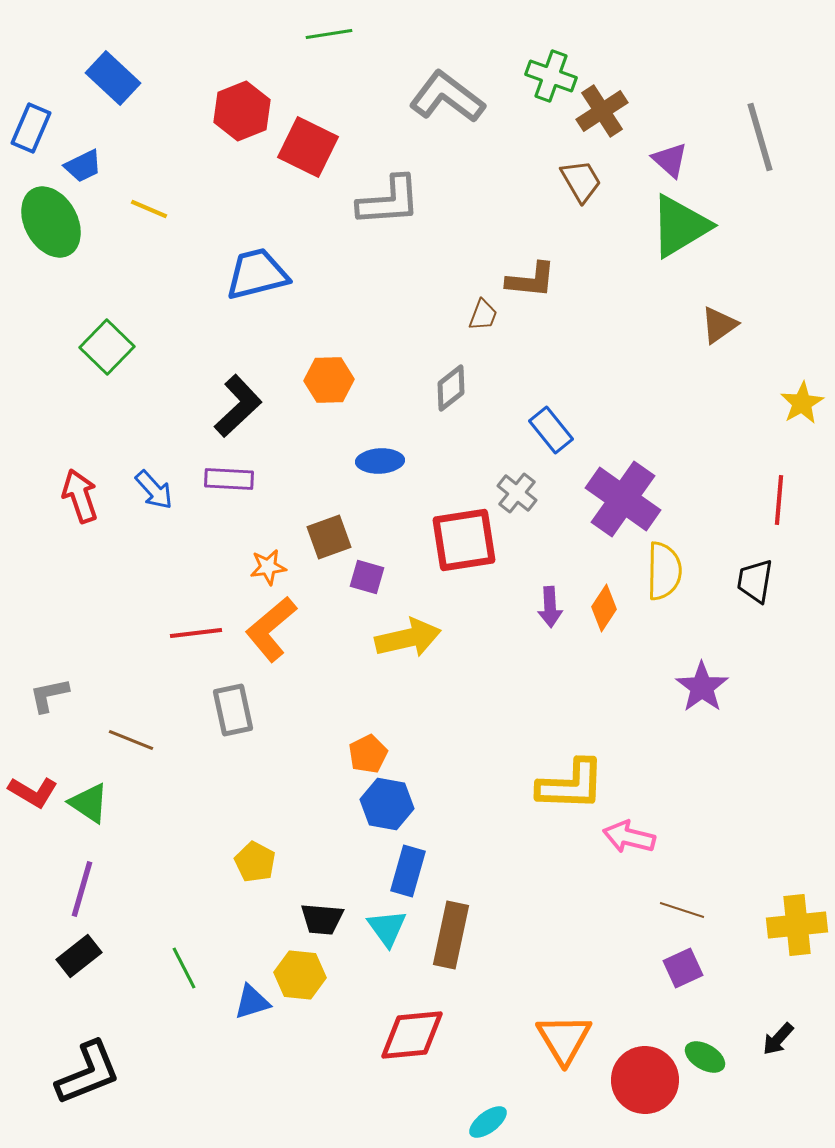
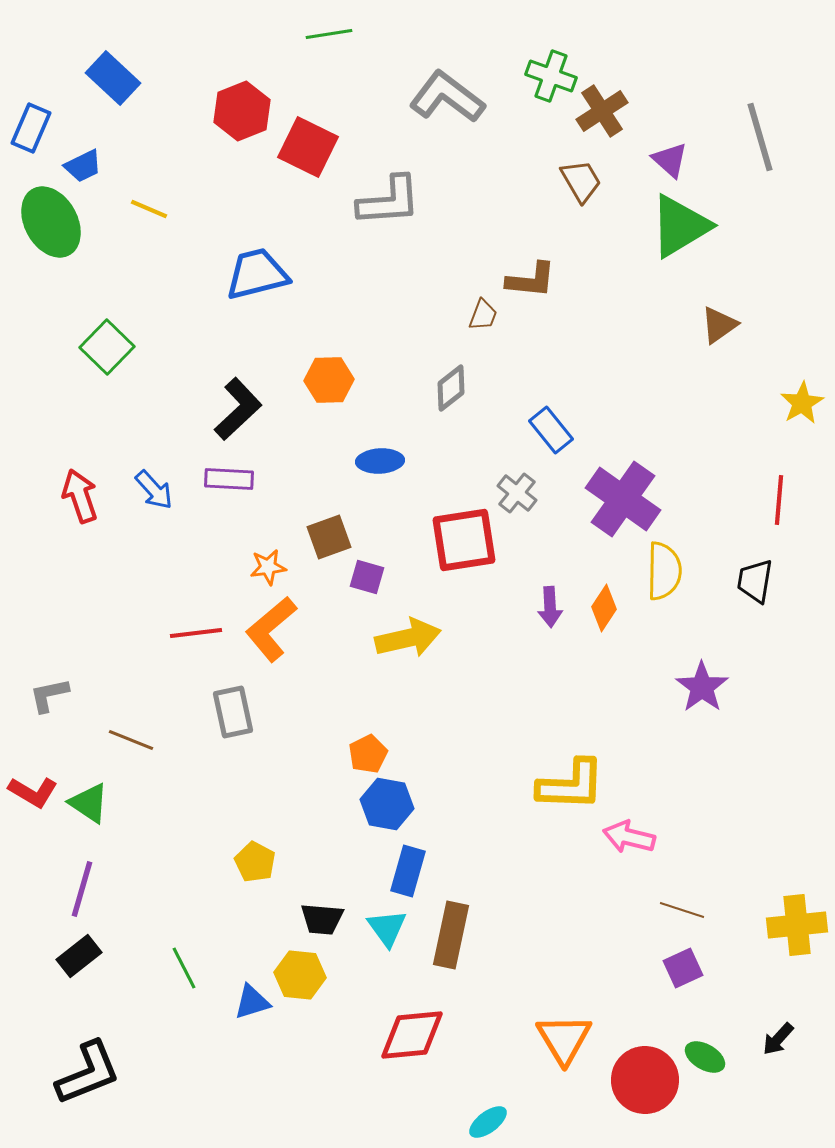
black L-shape at (238, 406): moved 3 px down
gray rectangle at (233, 710): moved 2 px down
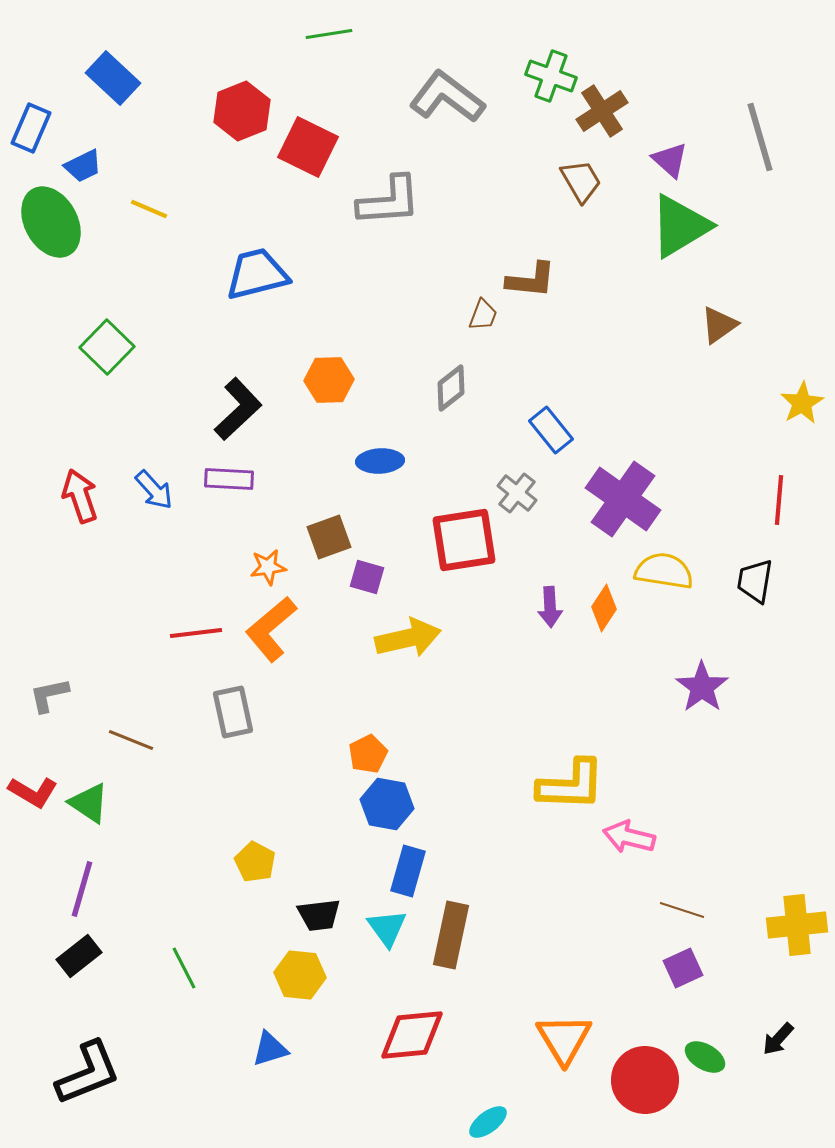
yellow semicircle at (664, 571): rotated 82 degrees counterclockwise
black trapezoid at (322, 919): moved 3 px left, 4 px up; rotated 12 degrees counterclockwise
blue triangle at (252, 1002): moved 18 px right, 47 px down
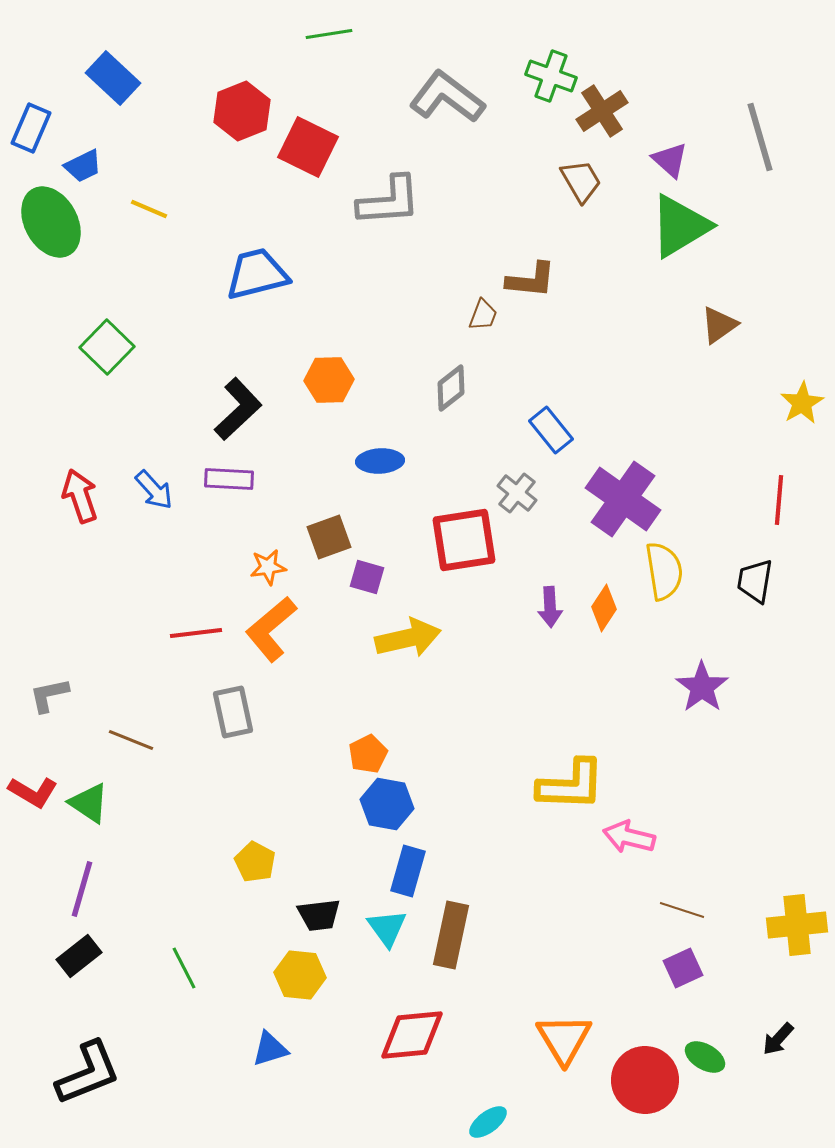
yellow semicircle at (664, 571): rotated 72 degrees clockwise
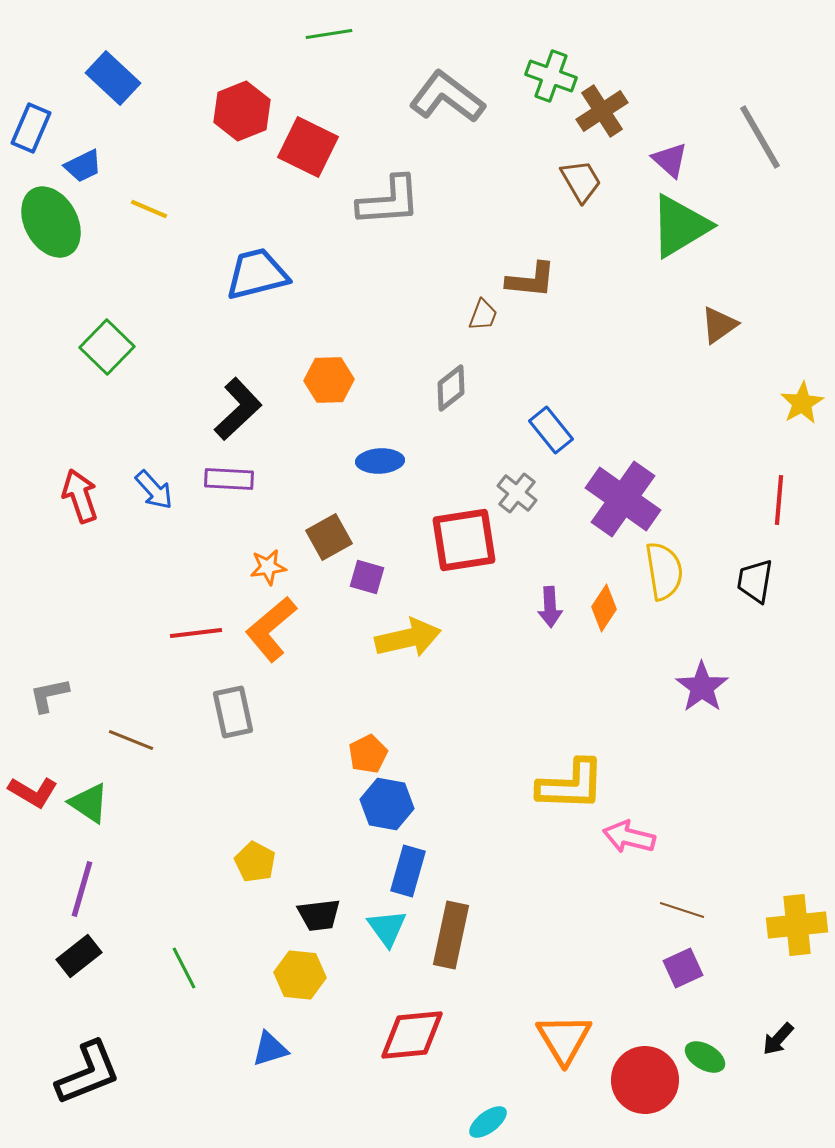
gray line at (760, 137): rotated 14 degrees counterclockwise
brown square at (329, 537): rotated 9 degrees counterclockwise
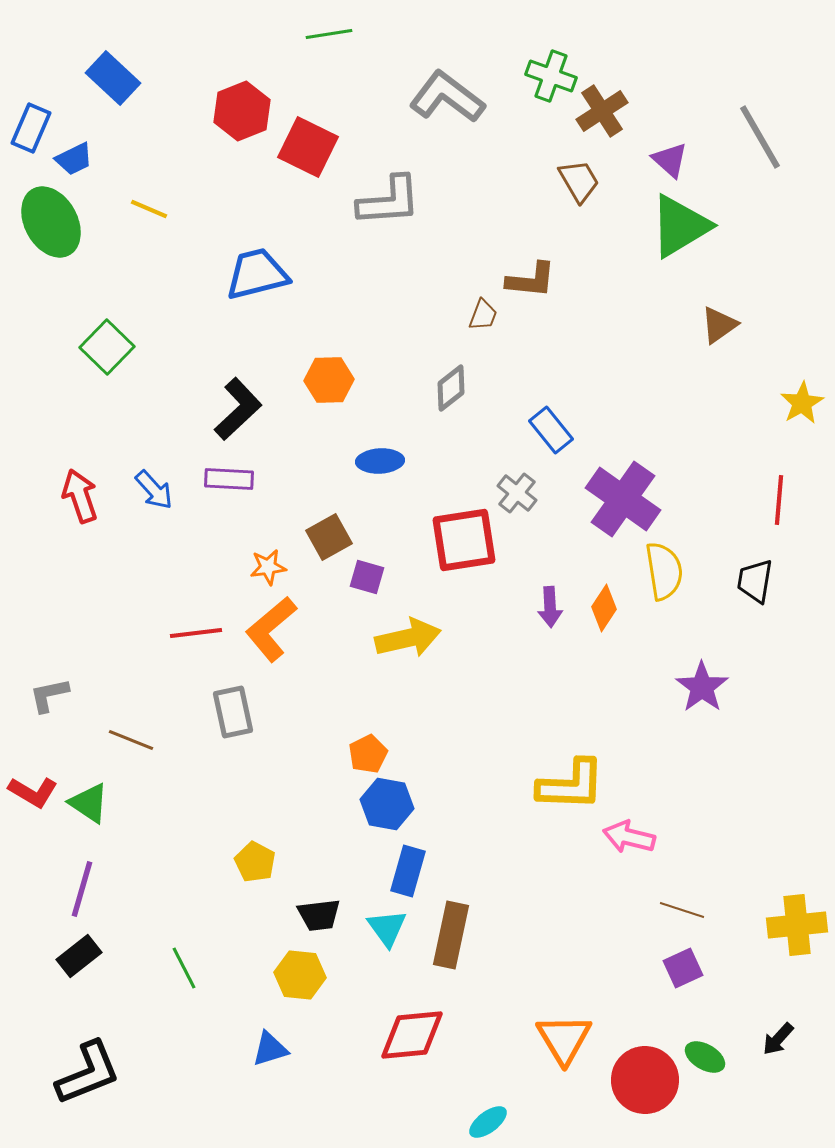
blue trapezoid at (83, 166): moved 9 px left, 7 px up
brown trapezoid at (581, 181): moved 2 px left
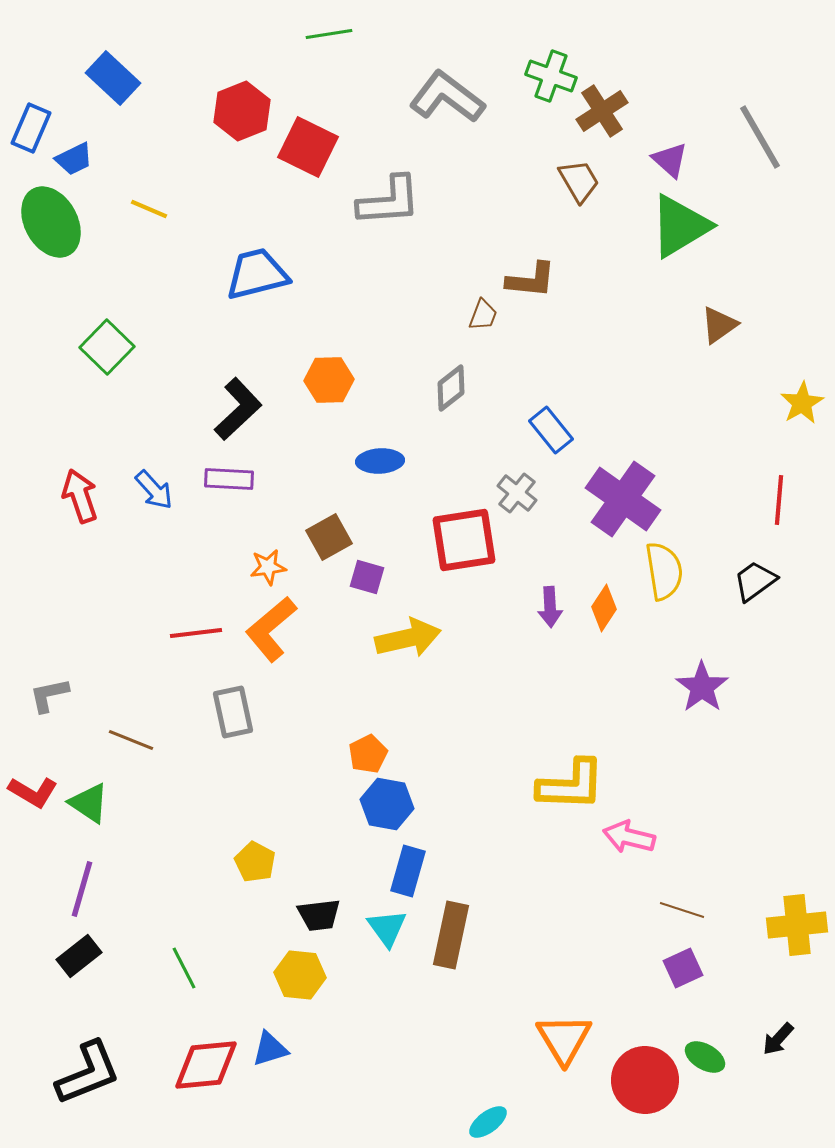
black trapezoid at (755, 581): rotated 45 degrees clockwise
red diamond at (412, 1035): moved 206 px left, 30 px down
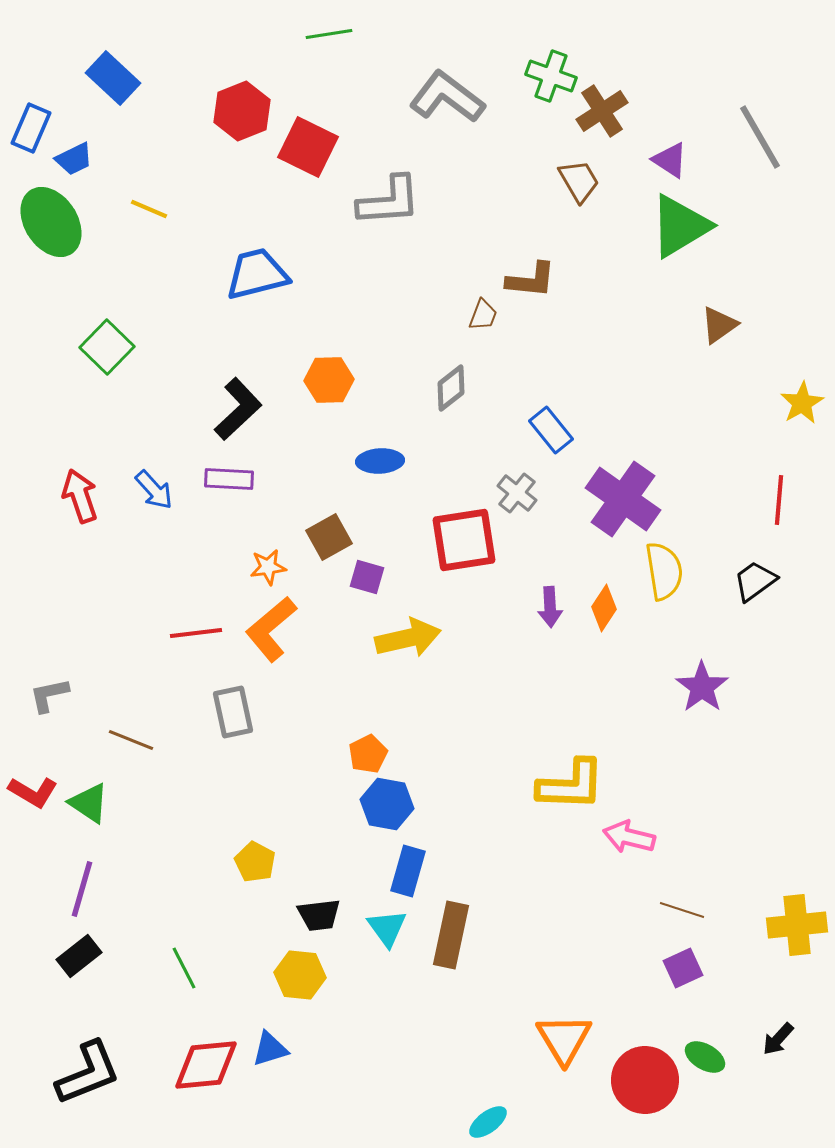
purple triangle at (670, 160): rotated 9 degrees counterclockwise
green ellipse at (51, 222): rotated 4 degrees counterclockwise
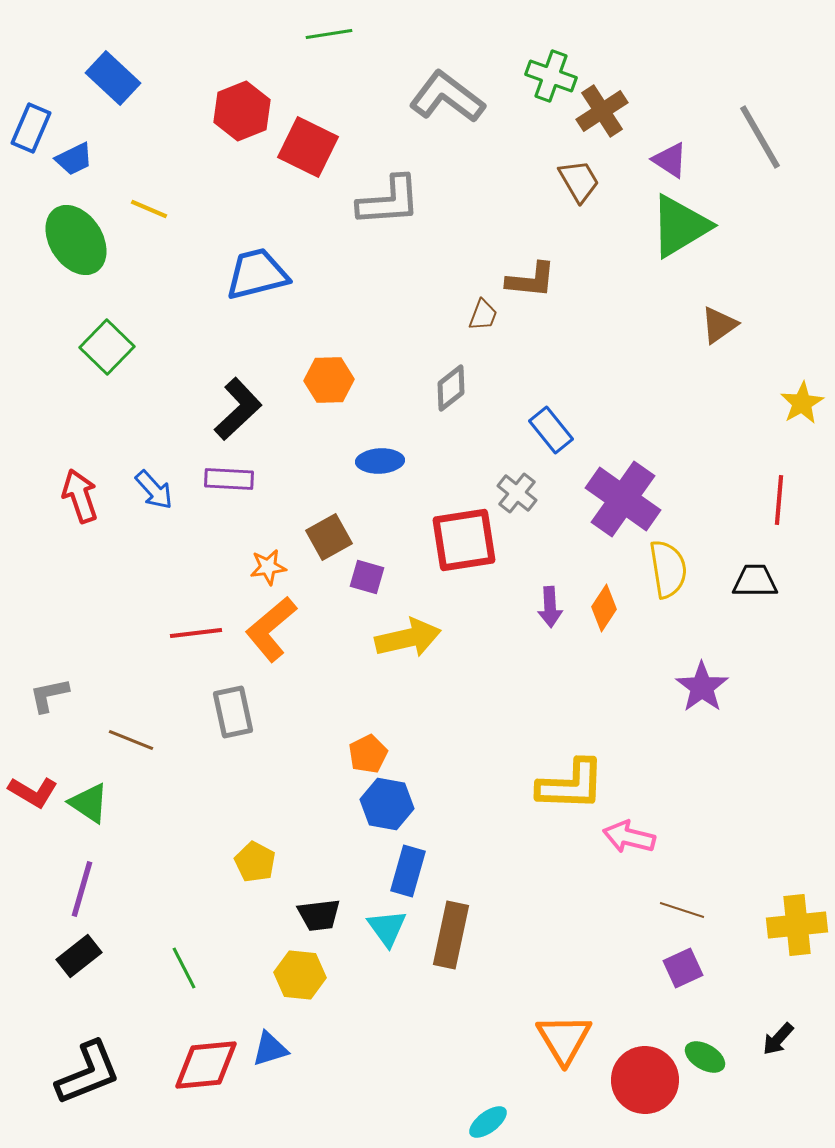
green ellipse at (51, 222): moved 25 px right, 18 px down
yellow semicircle at (664, 571): moved 4 px right, 2 px up
black trapezoid at (755, 581): rotated 36 degrees clockwise
